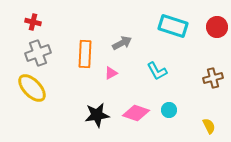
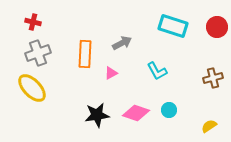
yellow semicircle: rotated 98 degrees counterclockwise
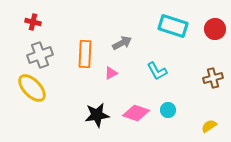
red circle: moved 2 px left, 2 px down
gray cross: moved 2 px right, 2 px down
cyan circle: moved 1 px left
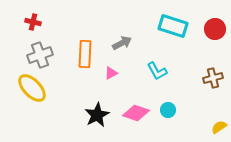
black star: rotated 20 degrees counterclockwise
yellow semicircle: moved 10 px right, 1 px down
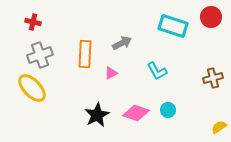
red circle: moved 4 px left, 12 px up
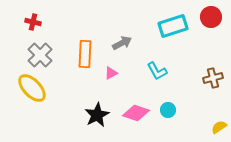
cyan rectangle: rotated 36 degrees counterclockwise
gray cross: rotated 25 degrees counterclockwise
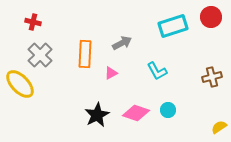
brown cross: moved 1 px left, 1 px up
yellow ellipse: moved 12 px left, 4 px up
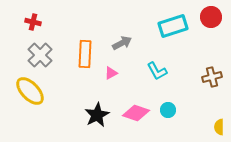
yellow ellipse: moved 10 px right, 7 px down
yellow semicircle: rotated 56 degrees counterclockwise
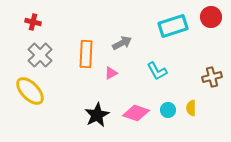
orange rectangle: moved 1 px right
yellow semicircle: moved 28 px left, 19 px up
